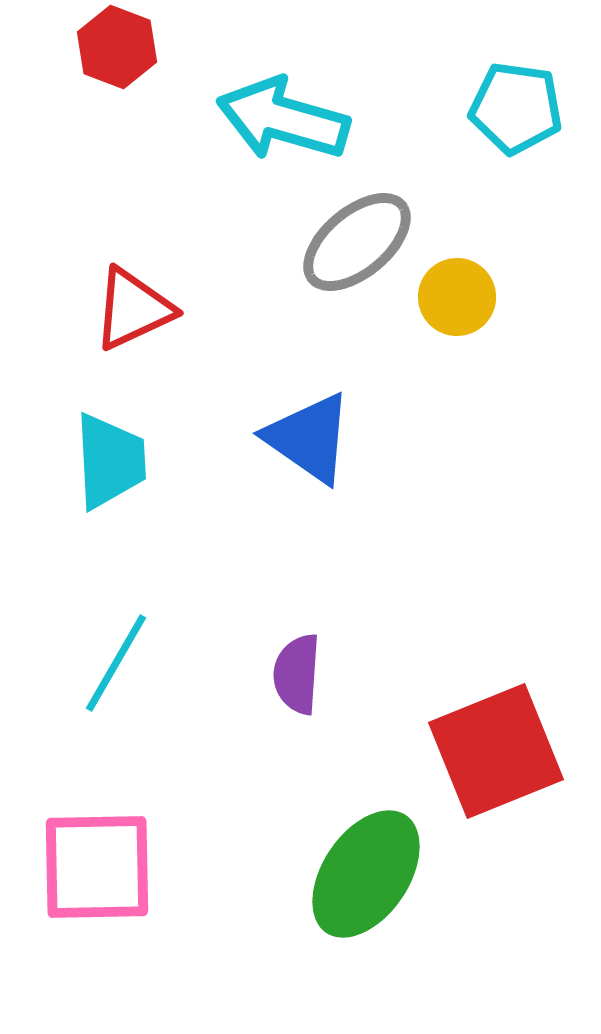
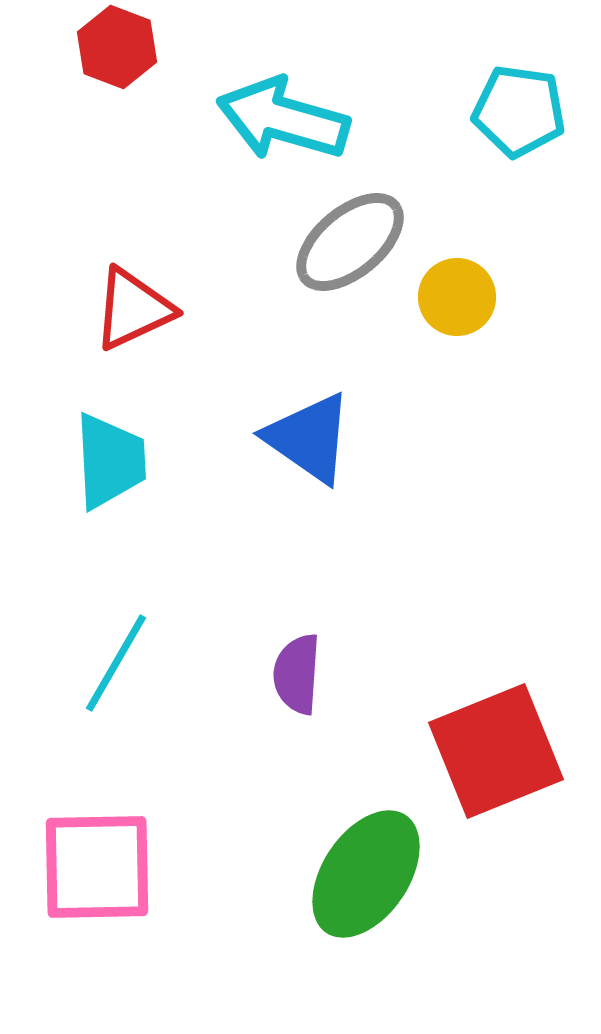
cyan pentagon: moved 3 px right, 3 px down
gray ellipse: moved 7 px left
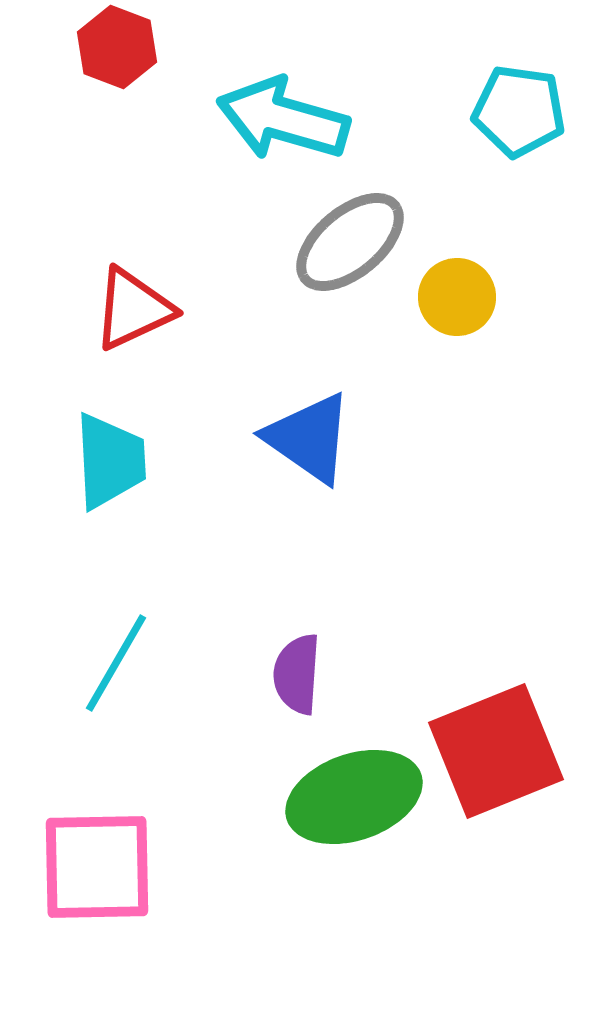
green ellipse: moved 12 px left, 77 px up; rotated 37 degrees clockwise
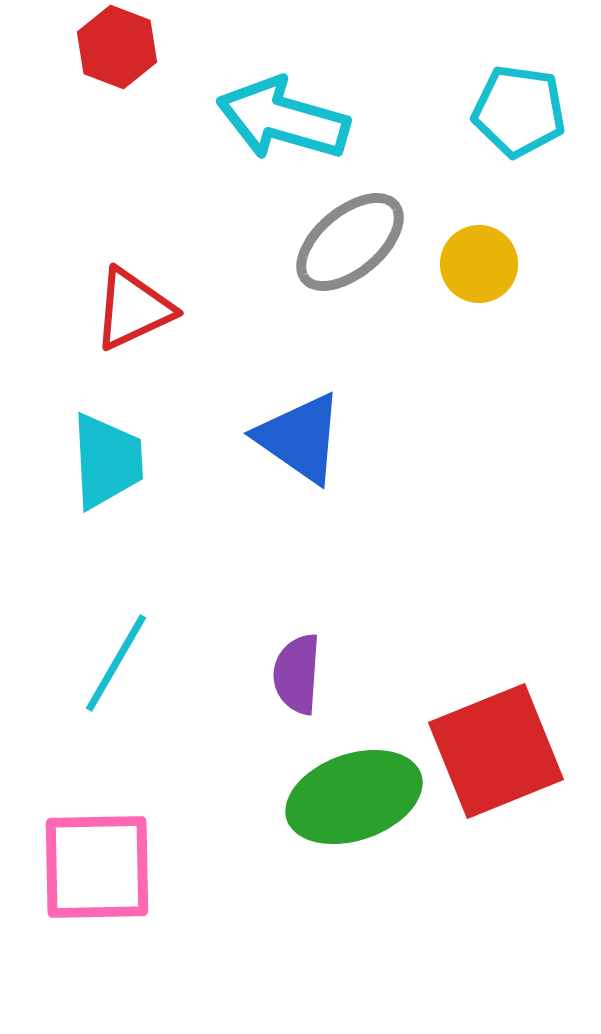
yellow circle: moved 22 px right, 33 px up
blue triangle: moved 9 px left
cyan trapezoid: moved 3 px left
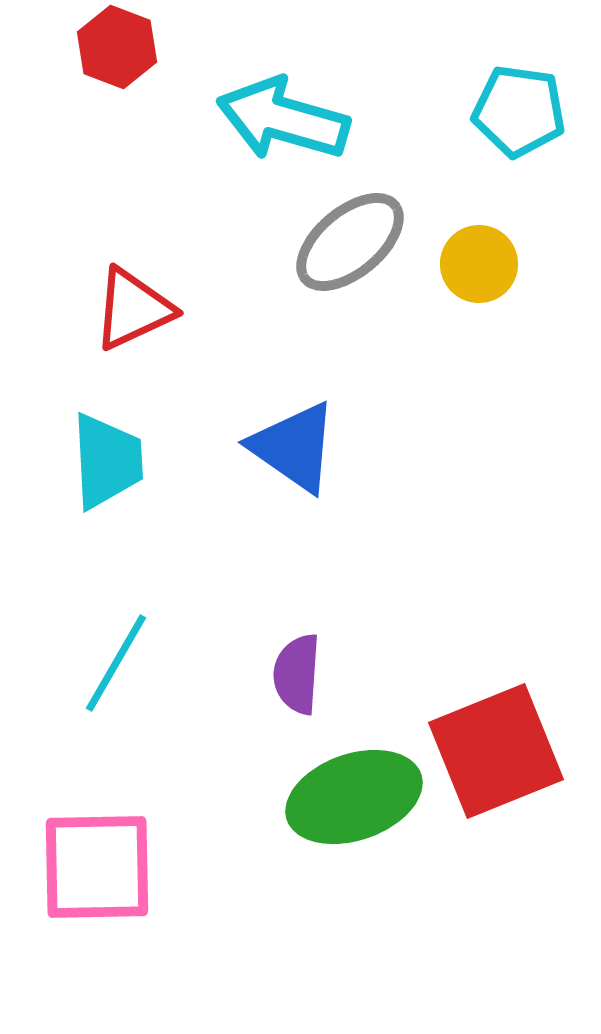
blue triangle: moved 6 px left, 9 px down
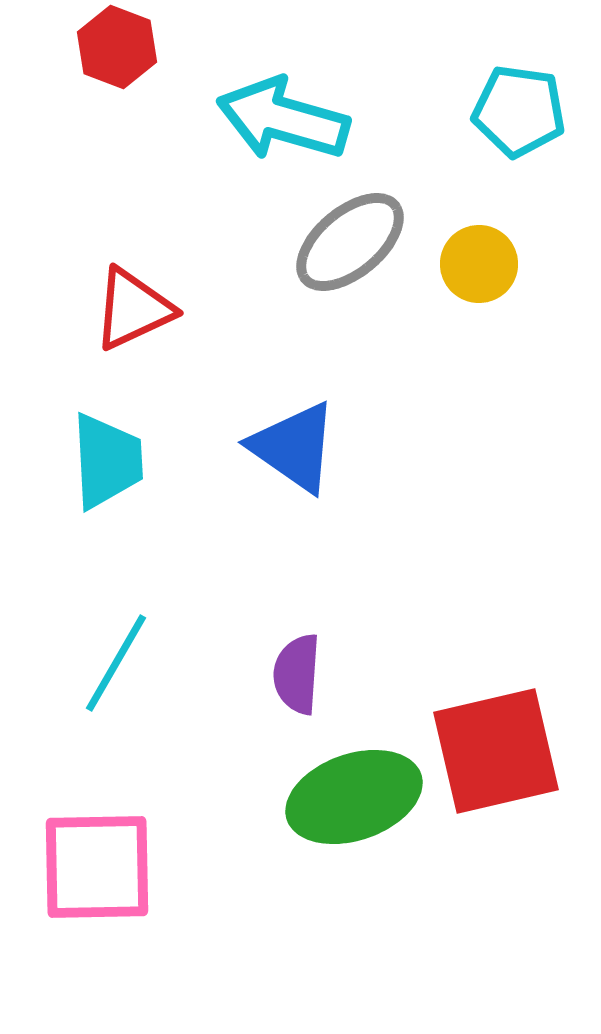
red square: rotated 9 degrees clockwise
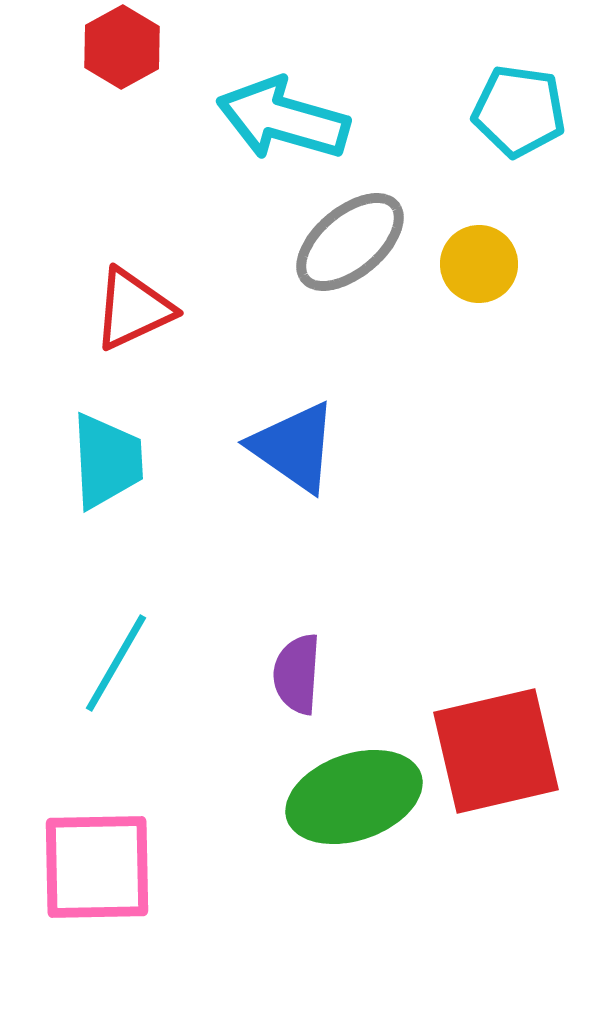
red hexagon: moved 5 px right; rotated 10 degrees clockwise
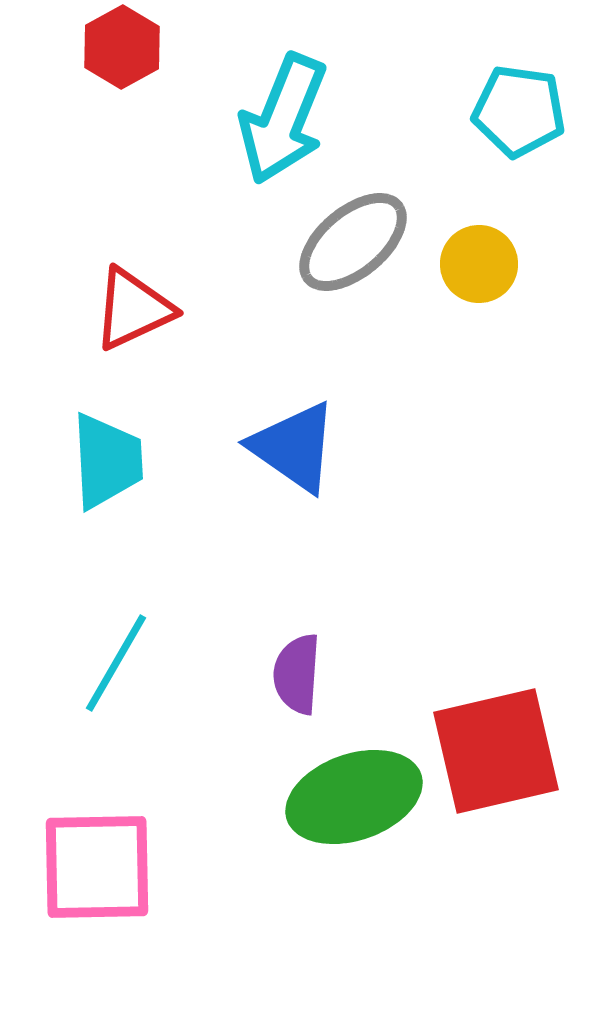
cyan arrow: rotated 84 degrees counterclockwise
gray ellipse: moved 3 px right
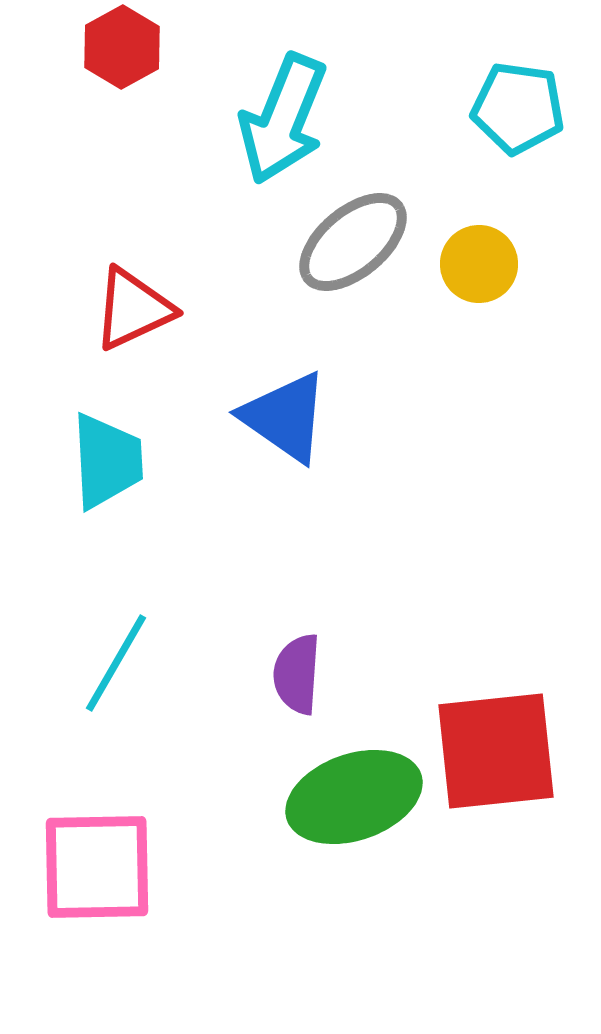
cyan pentagon: moved 1 px left, 3 px up
blue triangle: moved 9 px left, 30 px up
red square: rotated 7 degrees clockwise
